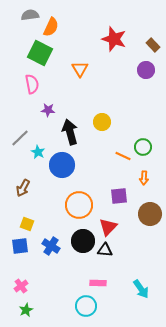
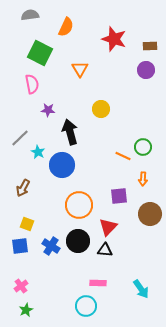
orange semicircle: moved 15 px right
brown rectangle: moved 3 px left, 1 px down; rotated 48 degrees counterclockwise
yellow circle: moved 1 px left, 13 px up
orange arrow: moved 1 px left, 1 px down
black circle: moved 5 px left
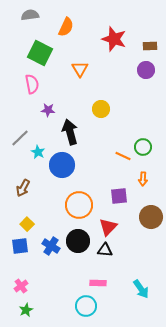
brown circle: moved 1 px right, 3 px down
yellow square: rotated 24 degrees clockwise
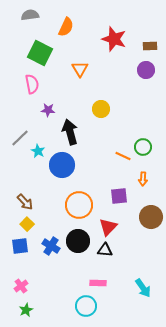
cyan star: moved 1 px up
brown arrow: moved 2 px right, 14 px down; rotated 72 degrees counterclockwise
cyan arrow: moved 2 px right, 1 px up
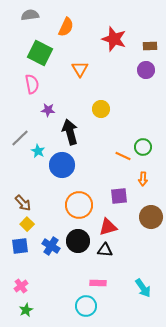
brown arrow: moved 2 px left, 1 px down
red triangle: rotated 30 degrees clockwise
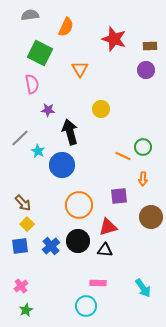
blue cross: rotated 18 degrees clockwise
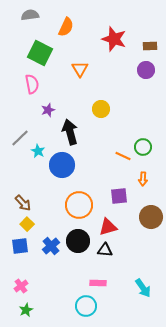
purple star: rotated 24 degrees counterclockwise
